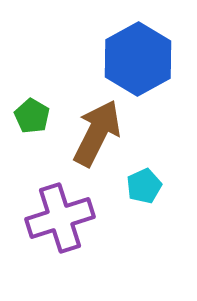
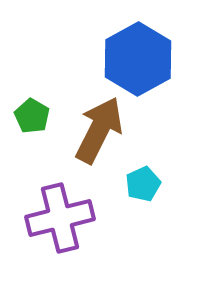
brown arrow: moved 2 px right, 3 px up
cyan pentagon: moved 1 px left, 2 px up
purple cross: rotated 4 degrees clockwise
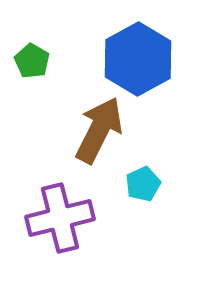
green pentagon: moved 55 px up
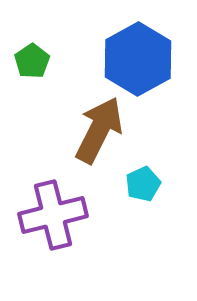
green pentagon: rotated 8 degrees clockwise
purple cross: moved 7 px left, 3 px up
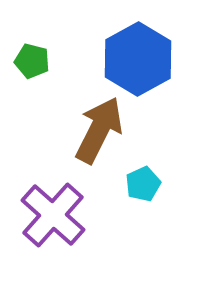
green pentagon: rotated 24 degrees counterclockwise
purple cross: rotated 34 degrees counterclockwise
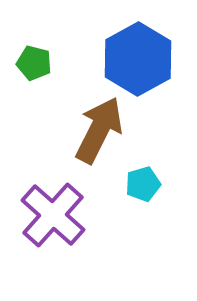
green pentagon: moved 2 px right, 2 px down
cyan pentagon: rotated 8 degrees clockwise
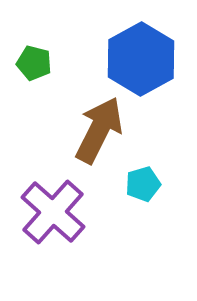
blue hexagon: moved 3 px right
purple cross: moved 3 px up
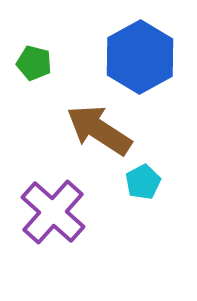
blue hexagon: moved 1 px left, 2 px up
brown arrow: rotated 84 degrees counterclockwise
cyan pentagon: moved 2 px up; rotated 12 degrees counterclockwise
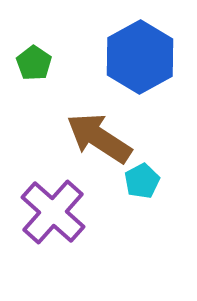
green pentagon: rotated 20 degrees clockwise
brown arrow: moved 8 px down
cyan pentagon: moved 1 px left, 1 px up
